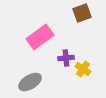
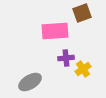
pink rectangle: moved 15 px right, 6 px up; rotated 32 degrees clockwise
yellow cross: rotated 21 degrees clockwise
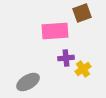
gray ellipse: moved 2 px left
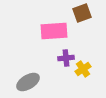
pink rectangle: moved 1 px left
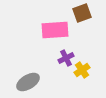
pink rectangle: moved 1 px right, 1 px up
purple cross: rotated 21 degrees counterclockwise
yellow cross: moved 1 px left, 1 px down
